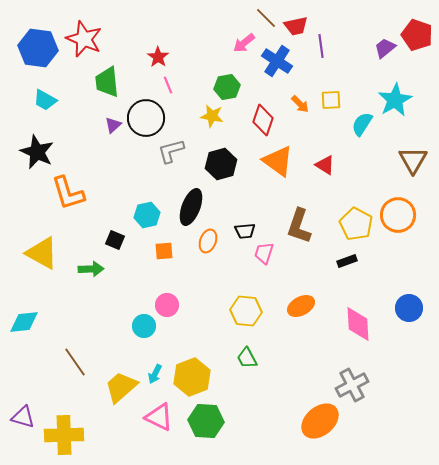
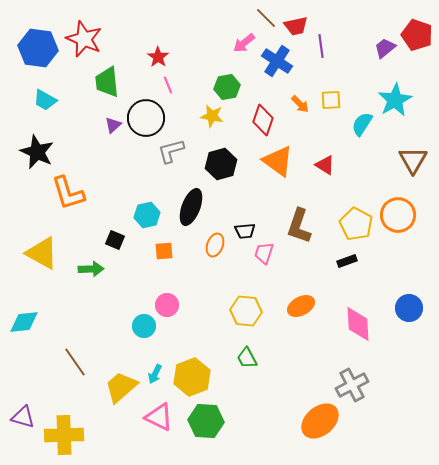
orange ellipse at (208, 241): moved 7 px right, 4 px down
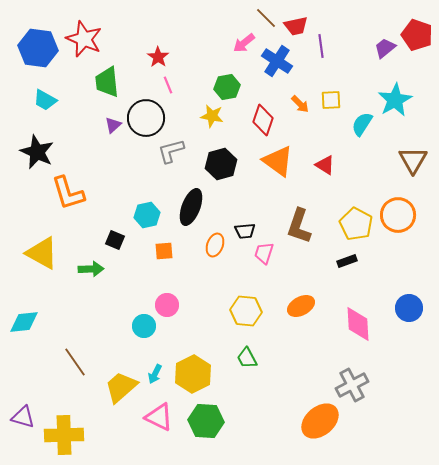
yellow hexagon at (192, 377): moved 1 px right, 3 px up; rotated 6 degrees counterclockwise
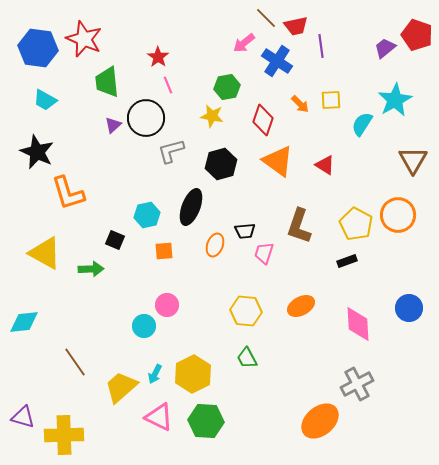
yellow triangle at (42, 253): moved 3 px right
gray cross at (352, 385): moved 5 px right, 1 px up
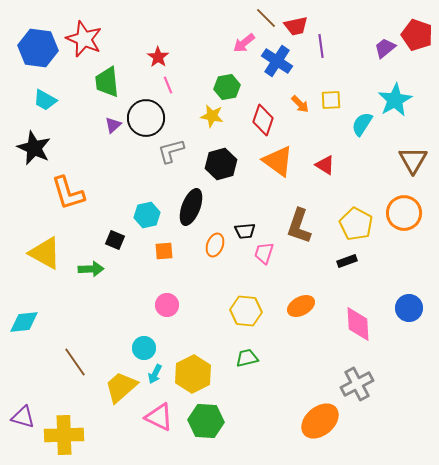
black star at (37, 152): moved 3 px left, 4 px up
orange circle at (398, 215): moved 6 px right, 2 px up
cyan circle at (144, 326): moved 22 px down
green trapezoid at (247, 358): rotated 105 degrees clockwise
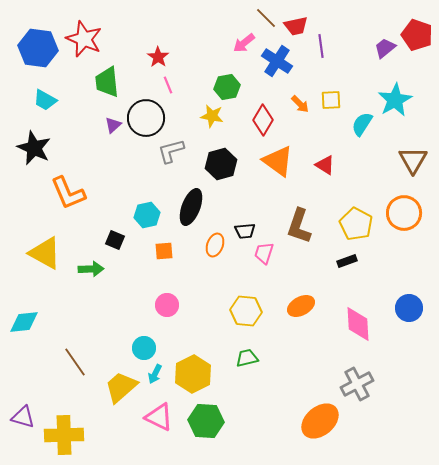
red diamond at (263, 120): rotated 12 degrees clockwise
orange L-shape at (68, 193): rotated 6 degrees counterclockwise
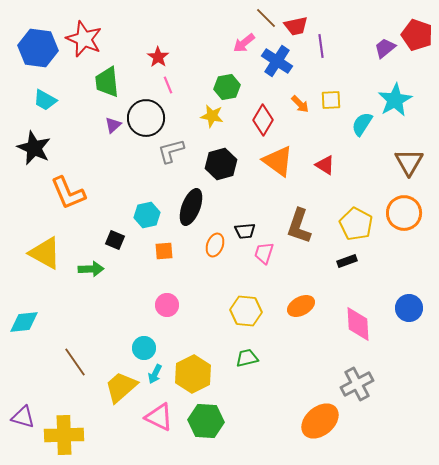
brown triangle at (413, 160): moved 4 px left, 2 px down
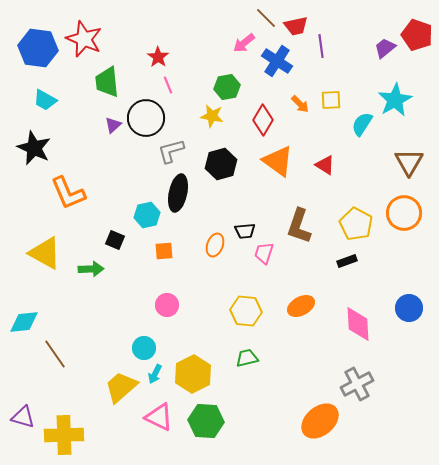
black ellipse at (191, 207): moved 13 px left, 14 px up; rotated 9 degrees counterclockwise
brown line at (75, 362): moved 20 px left, 8 px up
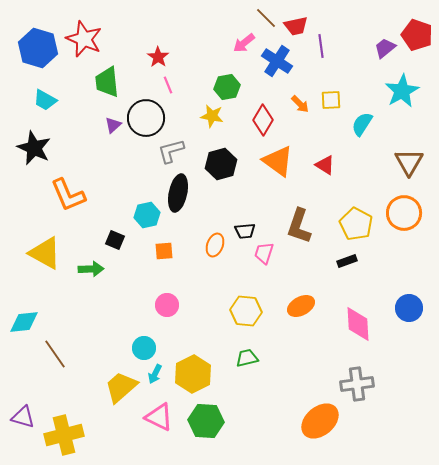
blue hexagon at (38, 48): rotated 9 degrees clockwise
cyan star at (395, 100): moved 7 px right, 9 px up
orange L-shape at (68, 193): moved 2 px down
gray cross at (357, 384): rotated 20 degrees clockwise
yellow cross at (64, 435): rotated 12 degrees counterclockwise
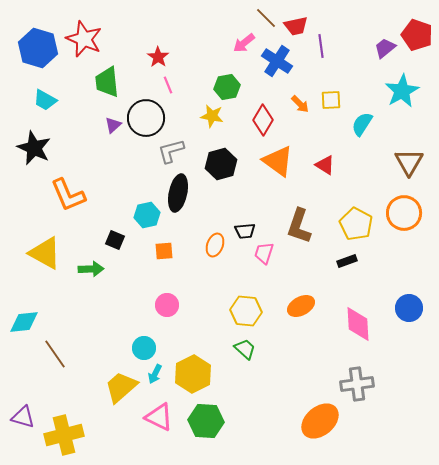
green trapezoid at (247, 358): moved 2 px left, 9 px up; rotated 55 degrees clockwise
